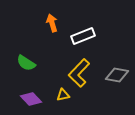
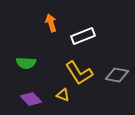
orange arrow: moved 1 px left
green semicircle: rotated 30 degrees counterclockwise
yellow L-shape: rotated 76 degrees counterclockwise
yellow triangle: rotated 32 degrees clockwise
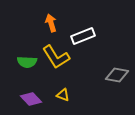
green semicircle: moved 1 px right, 1 px up
yellow L-shape: moved 23 px left, 16 px up
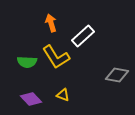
white rectangle: rotated 20 degrees counterclockwise
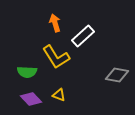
orange arrow: moved 4 px right
green semicircle: moved 10 px down
yellow triangle: moved 4 px left
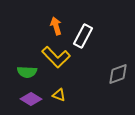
orange arrow: moved 1 px right, 3 px down
white rectangle: rotated 20 degrees counterclockwise
yellow L-shape: rotated 12 degrees counterclockwise
gray diamond: moved 1 px right, 1 px up; rotated 30 degrees counterclockwise
purple diamond: rotated 15 degrees counterclockwise
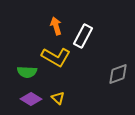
yellow L-shape: rotated 16 degrees counterclockwise
yellow triangle: moved 1 px left, 3 px down; rotated 24 degrees clockwise
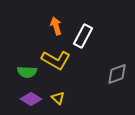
yellow L-shape: moved 3 px down
gray diamond: moved 1 px left
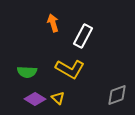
orange arrow: moved 3 px left, 3 px up
yellow L-shape: moved 14 px right, 9 px down
gray diamond: moved 21 px down
purple diamond: moved 4 px right
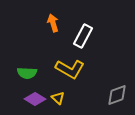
green semicircle: moved 1 px down
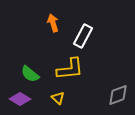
yellow L-shape: rotated 36 degrees counterclockwise
green semicircle: moved 3 px right, 1 px down; rotated 36 degrees clockwise
gray diamond: moved 1 px right
purple diamond: moved 15 px left
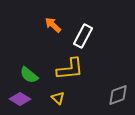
orange arrow: moved 2 px down; rotated 30 degrees counterclockwise
green semicircle: moved 1 px left, 1 px down
